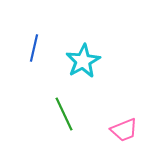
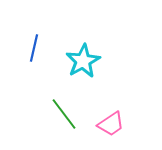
green line: rotated 12 degrees counterclockwise
pink trapezoid: moved 13 px left, 6 px up; rotated 12 degrees counterclockwise
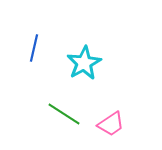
cyan star: moved 1 px right, 2 px down
green line: rotated 20 degrees counterclockwise
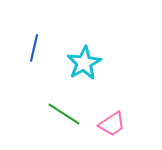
pink trapezoid: moved 1 px right
